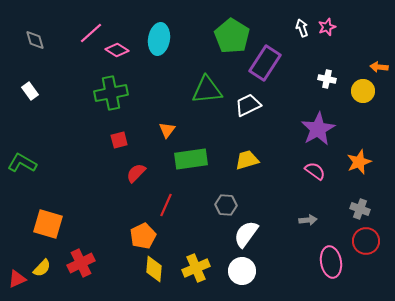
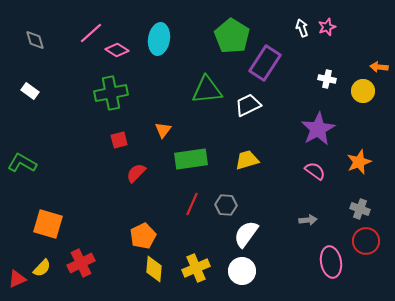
white rectangle: rotated 18 degrees counterclockwise
orange triangle: moved 4 px left
red line: moved 26 px right, 1 px up
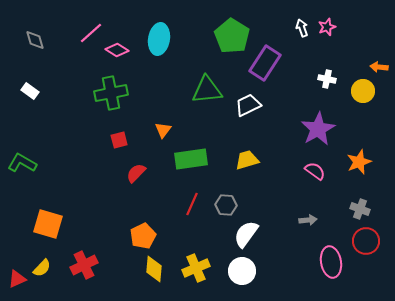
red cross: moved 3 px right, 2 px down
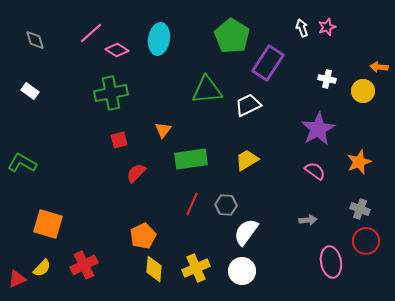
purple rectangle: moved 3 px right
yellow trapezoid: rotated 15 degrees counterclockwise
white semicircle: moved 2 px up
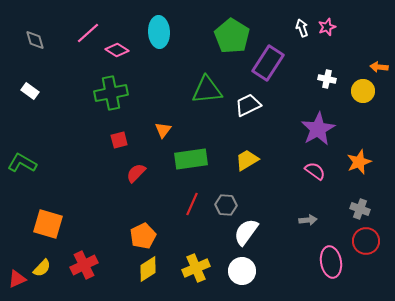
pink line: moved 3 px left
cyan ellipse: moved 7 px up; rotated 12 degrees counterclockwise
yellow diamond: moved 6 px left; rotated 52 degrees clockwise
